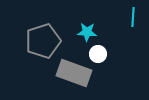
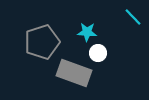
cyan line: rotated 48 degrees counterclockwise
gray pentagon: moved 1 px left, 1 px down
white circle: moved 1 px up
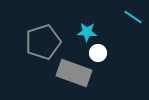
cyan line: rotated 12 degrees counterclockwise
gray pentagon: moved 1 px right
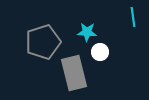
cyan line: rotated 48 degrees clockwise
white circle: moved 2 px right, 1 px up
gray rectangle: rotated 56 degrees clockwise
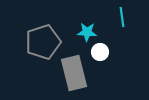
cyan line: moved 11 px left
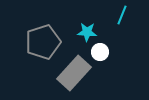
cyan line: moved 2 px up; rotated 30 degrees clockwise
gray rectangle: rotated 56 degrees clockwise
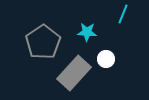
cyan line: moved 1 px right, 1 px up
gray pentagon: rotated 16 degrees counterclockwise
white circle: moved 6 px right, 7 px down
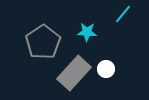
cyan line: rotated 18 degrees clockwise
white circle: moved 10 px down
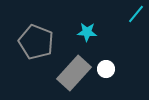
cyan line: moved 13 px right
gray pentagon: moved 7 px left; rotated 16 degrees counterclockwise
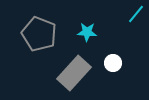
gray pentagon: moved 3 px right, 8 px up
white circle: moved 7 px right, 6 px up
